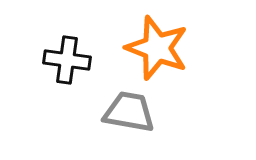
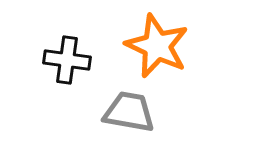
orange star: moved 2 px up; rotated 4 degrees clockwise
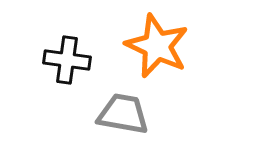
gray trapezoid: moved 6 px left, 2 px down
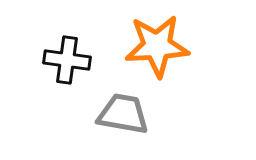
orange star: rotated 28 degrees counterclockwise
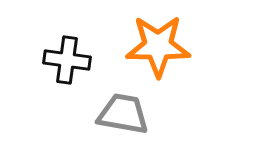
orange star: moved 1 px right; rotated 4 degrees clockwise
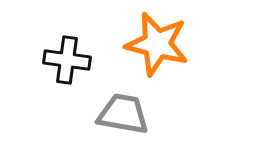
orange star: moved 1 px left, 2 px up; rotated 14 degrees clockwise
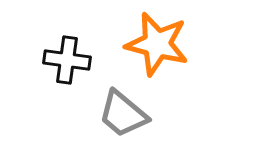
gray trapezoid: rotated 150 degrees counterclockwise
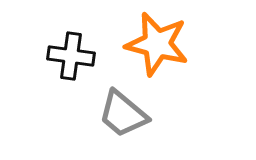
black cross: moved 4 px right, 4 px up
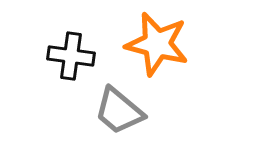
gray trapezoid: moved 4 px left, 3 px up
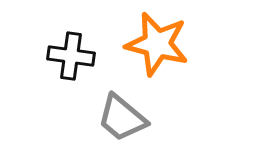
gray trapezoid: moved 3 px right, 7 px down
